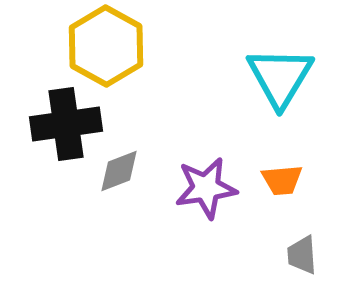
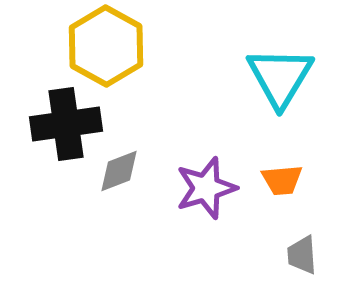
purple star: rotated 8 degrees counterclockwise
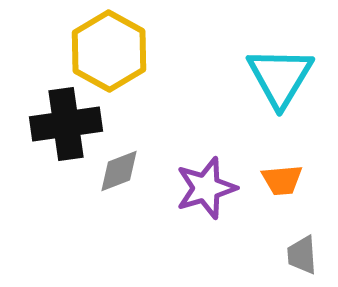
yellow hexagon: moved 3 px right, 5 px down
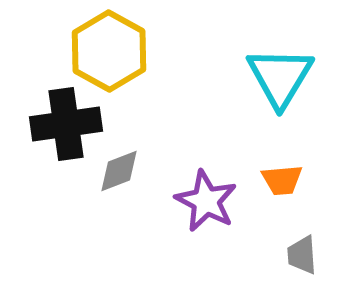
purple star: moved 13 px down; rotated 28 degrees counterclockwise
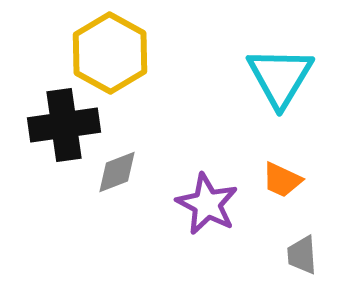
yellow hexagon: moved 1 px right, 2 px down
black cross: moved 2 px left, 1 px down
gray diamond: moved 2 px left, 1 px down
orange trapezoid: rotated 30 degrees clockwise
purple star: moved 1 px right, 3 px down
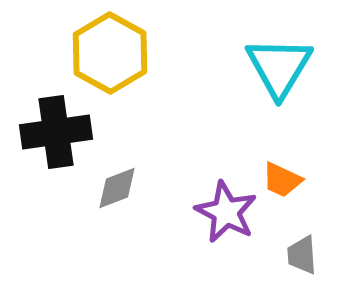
cyan triangle: moved 1 px left, 10 px up
black cross: moved 8 px left, 7 px down
gray diamond: moved 16 px down
purple star: moved 19 px right, 8 px down
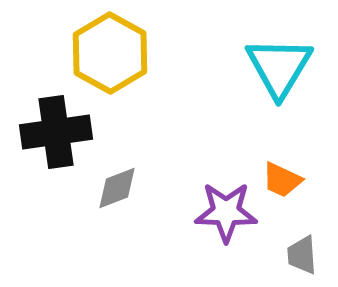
purple star: rotated 26 degrees counterclockwise
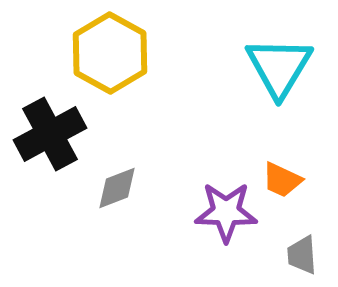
black cross: moved 6 px left, 2 px down; rotated 20 degrees counterclockwise
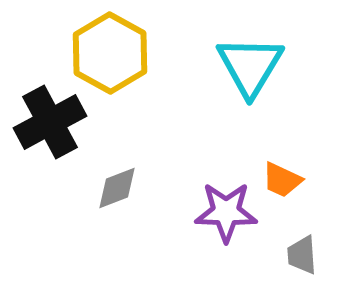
cyan triangle: moved 29 px left, 1 px up
black cross: moved 12 px up
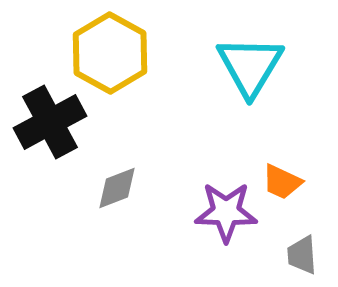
orange trapezoid: moved 2 px down
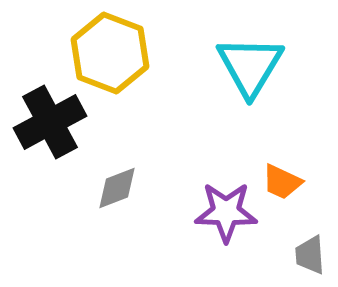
yellow hexagon: rotated 8 degrees counterclockwise
gray trapezoid: moved 8 px right
